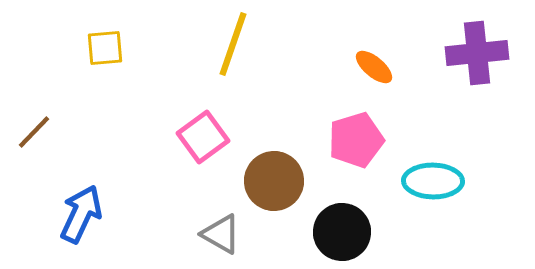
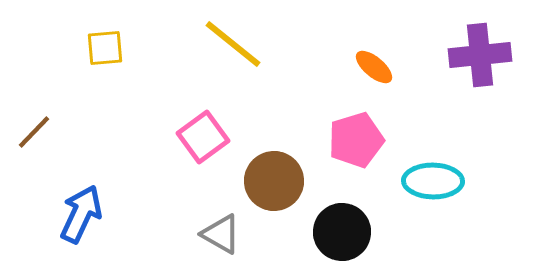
yellow line: rotated 70 degrees counterclockwise
purple cross: moved 3 px right, 2 px down
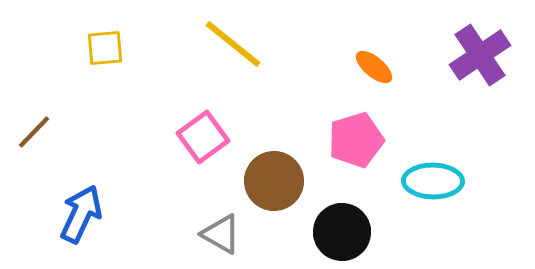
purple cross: rotated 28 degrees counterclockwise
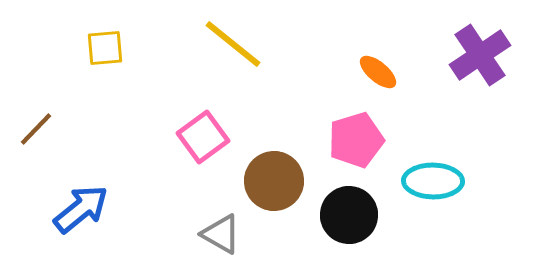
orange ellipse: moved 4 px right, 5 px down
brown line: moved 2 px right, 3 px up
blue arrow: moved 5 px up; rotated 26 degrees clockwise
black circle: moved 7 px right, 17 px up
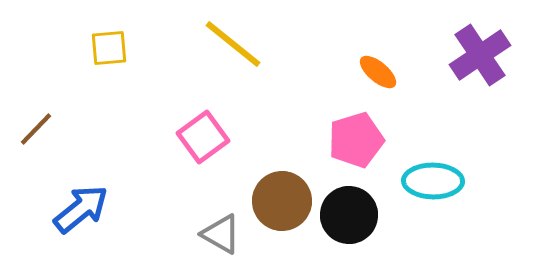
yellow square: moved 4 px right
brown circle: moved 8 px right, 20 px down
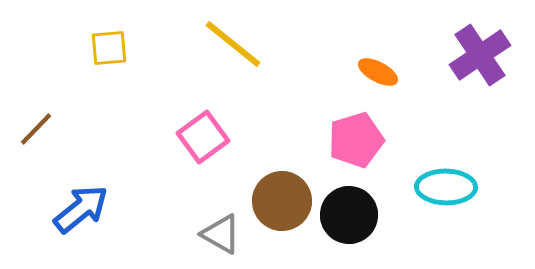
orange ellipse: rotated 12 degrees counterclockwise
cyan ellipse: moved 13 px right, 6 px down
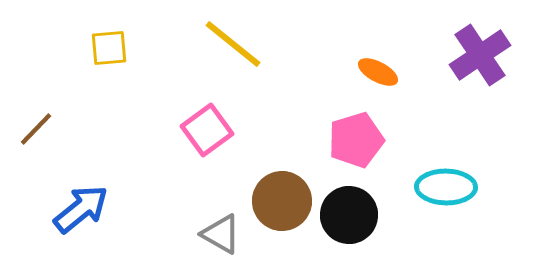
pink square: moved 4 px right, 7 px up
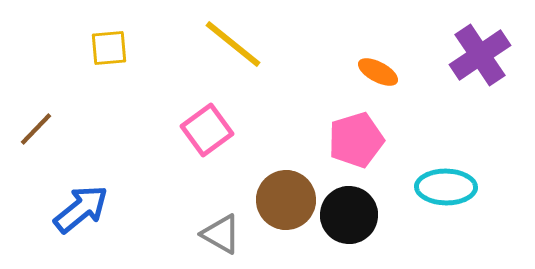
brown circle: moved 4 px right, 1 px up
